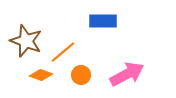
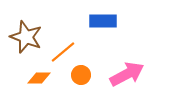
brown star: moved 4 px up
orange diamond: moved 2 px left, 3 px down; rotated 20 degrees counterclockwise
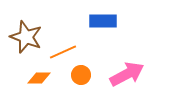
orange line: rotated 16 degrees clockwise
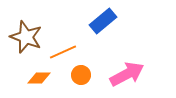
blue rectangle: rotated 40 degrees counterclockwise
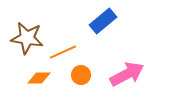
brown star: moved 1 px right, 1 px down; rotated 12 degrees counterclockwise
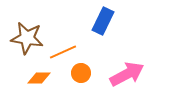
blue rectangle: rotated 24 degrees counterclockwise
orange circle: moved 2 px up
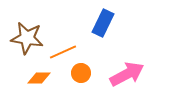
blue rectangle: moved 2 px down
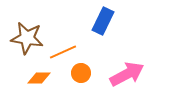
blue rectangle: moved 2 px up
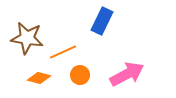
blue rectangle: moved 1 px left
orange circle: moved 1 px left, 2 px down
orange diamond: rotated 15 degrees clockwise
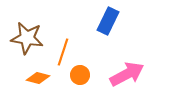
blue rectangle: moved 6 px right
orange line: rotated 48 degrees counterclockwise
orange diamond: moved 1 px left
